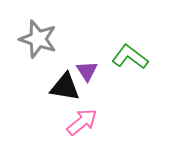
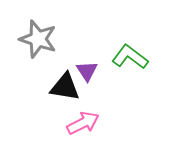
pink arrow: moved 1 px right, 1 px down; rotated 12 degrees clockwise
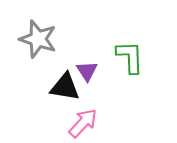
green L-shape: rotated 51 degrees clockwise
pink arrow: rotated 20 degrees counterclockwise
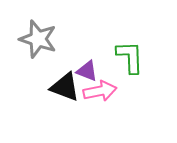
purple triangle: rotated 35 degrees counterclockwise
black triangle: rotated 12 degrees clockwise
pink arrow: moved 17 px right, 32 px up; rotated 36 degrees clockwise
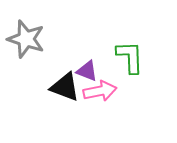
gray star: moved 12 px left
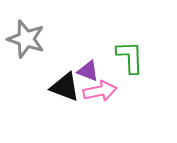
purple triangle: moved 1 px right
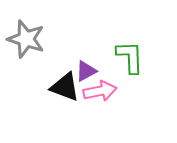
purple triangle: moved 2 px left; rotated 50 degrees counterclockwise
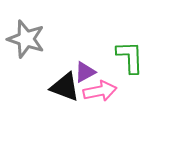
purple triangle: moved 1 px left, 1 px down
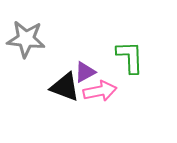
gray star: rotated 12 degrees counterclockwise
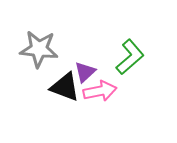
gray star: moved 13 px right, 10 px down
green L-shape: rotated 51 degrees clockwise
purple triangle: rotated 15 degrees counterclockwise
